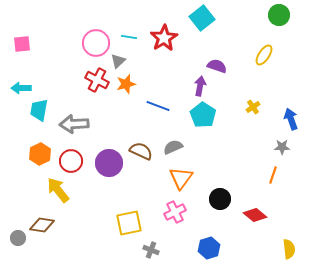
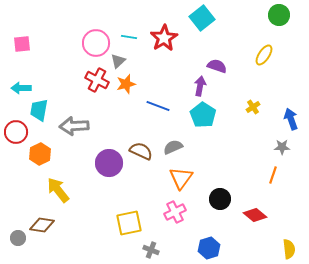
gray arrow: moved 2 px down
red circle: moved 55 px left, 29 px up
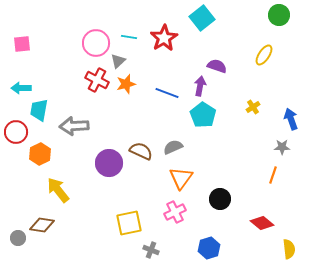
blue line: moved 9 px right, 13 px up
red diamond: moved 7 px right, 8 px down
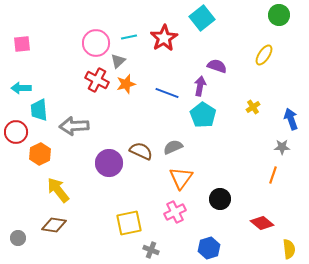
cyan line: rotated 21 degrees counterclockwise
cyan trapezoid: rotated 15 degrees counterclockwise
brown diamond: moved 12 px right
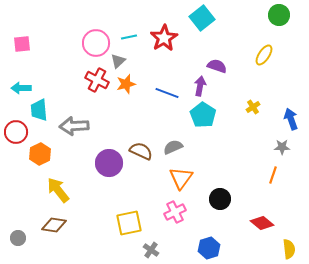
gray cross: rotated 14 degrees clockwise
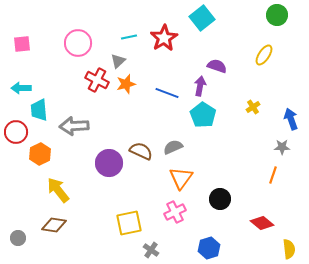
green circle: moved 2 px left
pink circle: moved 18 px left
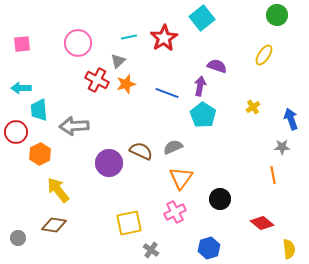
orange line: rotated 30 degrees counterclockwise
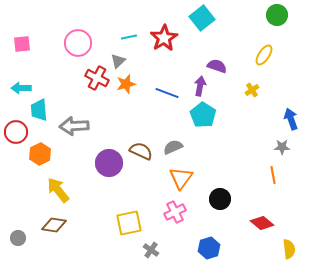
red cross: moved 2 px up
yellow cross: moved 1 px left, 17 px up
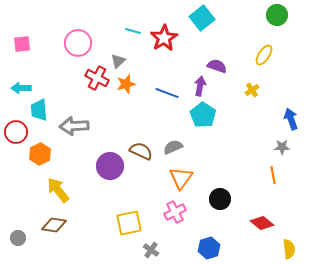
cyan line: moved 4 px right, 6 px up; rotated 28 degrees clockwise
purple circle: moved 1 px right, 3 px down
